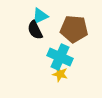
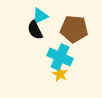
yellow star: rotated 14 degrees clockwise
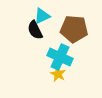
cyan triangle: moved 2 px right
yellow star: moved 2 px left
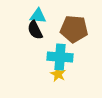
cyan triangle: moved 4 px left; rotated 30 degrees clockwise
cyan cross: rotated 20 degrees counterclockwise
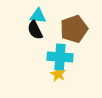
brown pentagon: rotated 24 degrees counterclockwise
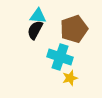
black semicircle: rotated 54 degrees clockwise
cyan cross: rotated 15 degrees clockwise
yellow star: moved 12 px right, 4 px down; rotated 28 degrees clockwise
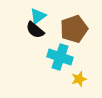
cyan triangle: rotated 42 degrees counterclockwise
black semicircle: rotated 78 degrees counterclockwise
yellow star: moved 9 px right, 1 px down
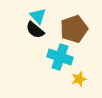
cyan triangle: rotated 36 degrees counterclockwise
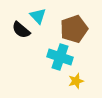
black semicircle: moved 14 px left
yellow star: moved 3 px left, 2 px down
